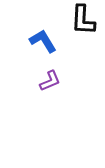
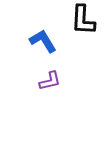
purple L-shape: rotated 10 degrees clockwise
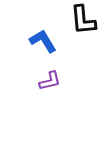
black L-shape: rotated 8 degrees counterclockwise
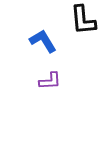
purple L-shape: rotated 10 degrees clockwise
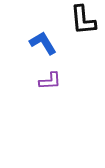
blue L-shape: moved 2 px down
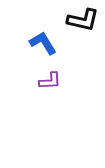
black L-shape: rotated 72 degrees counterclockwise
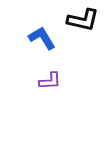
blue L-shape: moved 1 px left, 5 px up
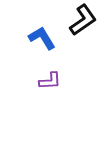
black L-shape: rotated 48 degrees counterclockwise
